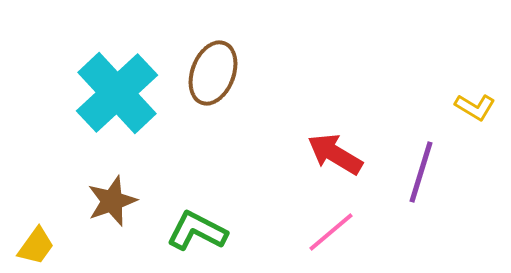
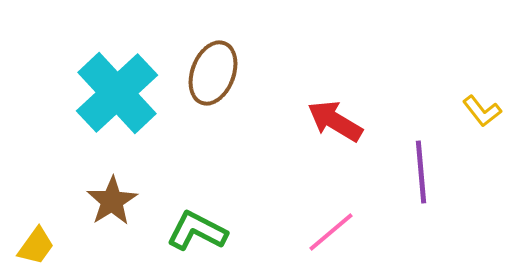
yellow L-shape: moved 7 px right, 4 px down; rotated 21 degrees clockwise
red arrow: moved 33 px up
purple line: rotated 22 degrees counterclockwise
brown star: rotated 12 degrees counterclockwise
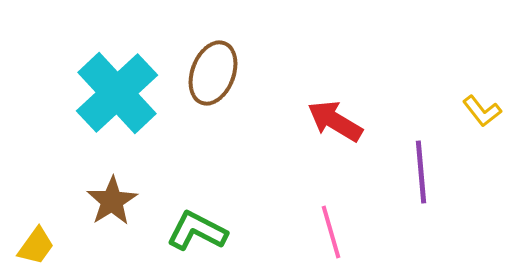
pink line: rotated 66 degrees counterclockwise
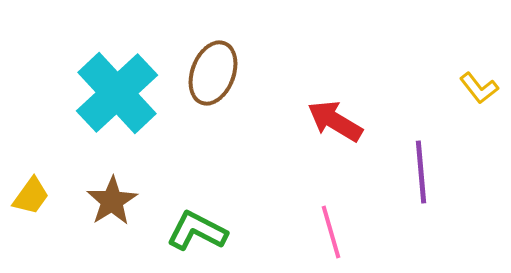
yellow L-shape: moved 3 px left, 23 px up
yellow trapezoid: moved 5 px left, 50 px up
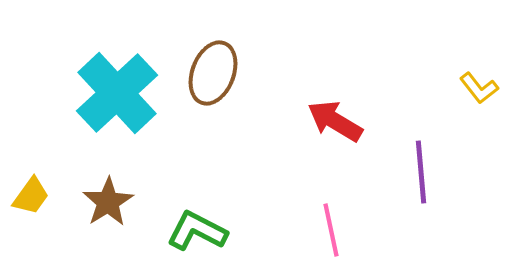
brown star: moved 4 px left, 1 px down
pink line: moved 2 px up; rotated 4 degrees clockwise
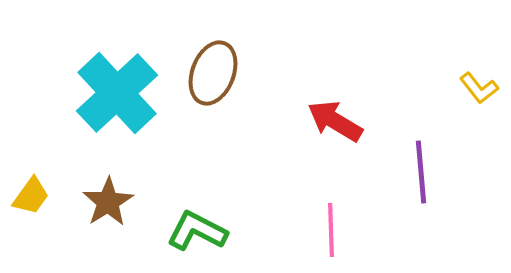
pink line: rotated 10 degrees clockwise
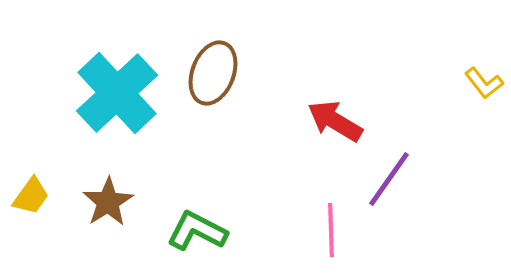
yellow L-shape: moved 5 px right, 5 px up
purple line: moved 32 px left, 7 px down; rotated 40 degrees clockwise
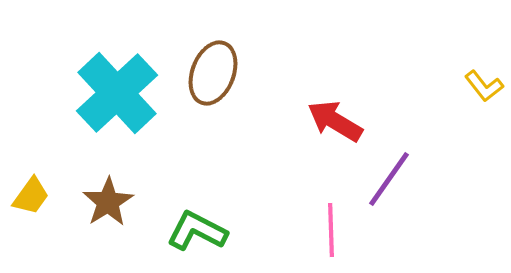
yellow L-shape: moved 3 px down
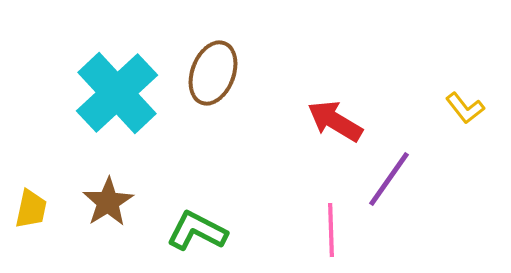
yellow L-shape: moved 19 px left, 22 px down
yellow trapezoid: moved 13 px down; rotated 24 degrees counterclockwise
